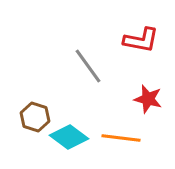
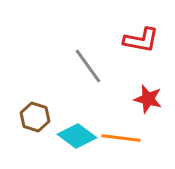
cyan diamond: moved 8 px right, 1 px up
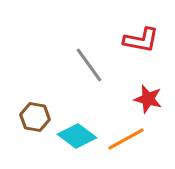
gray line: moved 1 px right, 1 px up
brown hexagon: rotated 8 degrees counterclockwise
orange line: moved 5 px right, 1 px down; rotated 36 degrees counterclockwise
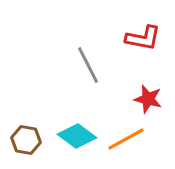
red L-shape: moved 2 px right, 2 px up
gray line: moved 1 px left; rotated 9 degrees clockwise
brown hexagon: moved 9 px left, 23 px down
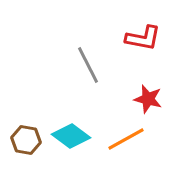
cyan diamond: moved 6 px left
